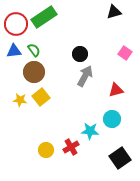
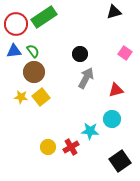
green semicircle: moved 1 px left, 1 px down
gray arrow: moved 1 px right, 2 px down
yellow star: moved 1 px right, 3 px up
yellow circle: moved 2 px right, 3 px up
black square: moved 3 px down
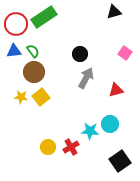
cyan circle: moved 2 px left, 5 px down
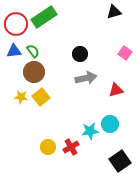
gray arrow: rotated 50 degrees clockwise
cyan star: rotated 12 degrees counterclockwise
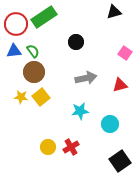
black circle: moved 4 px left, 12 px up
red triangle: moved 4 px right, 5 px up
cyan star: moved 10 px left, 20 px up
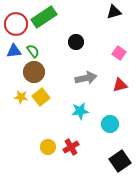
pink square: moved 6 px left
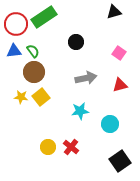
red cross: rotated 21 degrees counterclockwise
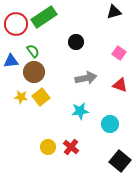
blue triangle: moved 3 px left, 10 px down
red triangle: rotated 35 degrees clockwise
black square: rotated 15 degrees counterclockwise
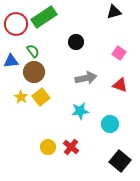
yellow star: rotated 24 degrees clockwise
